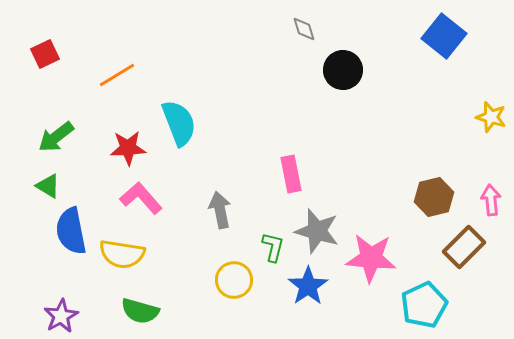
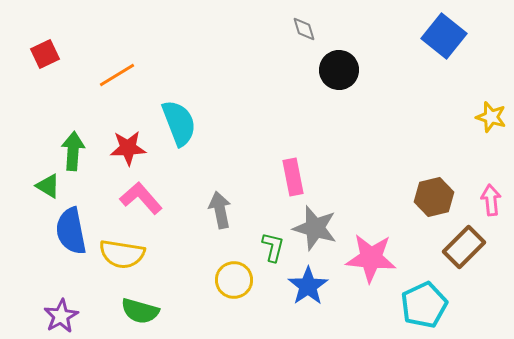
black circle: moved 4 px left
green arrow: moved 17 px right, 14 px down; rotated 132 degrees clockwise
pink rectangle: moved 2 px right, 3 px down
gray star: moved 2 px left, 3 px up
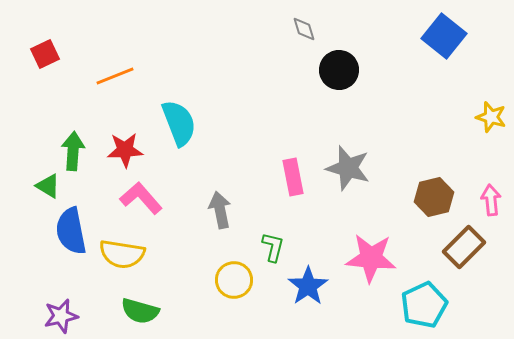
orange line: moved 2 px left, 1 px down; rotated 9 degrees clockwise
red star: moved 3 px left, 2 px down
gray star: moved 33 px right, 60 px up
purple star: rotated 16 degrees clockwise
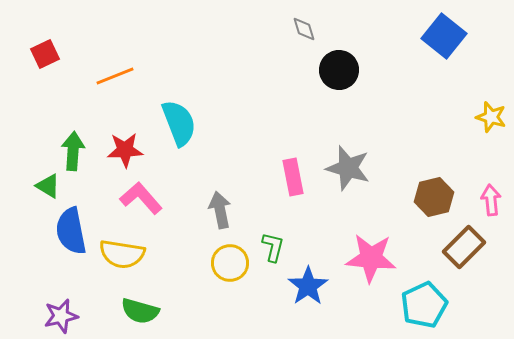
yellow circle: moved 4 px left, 17 px up
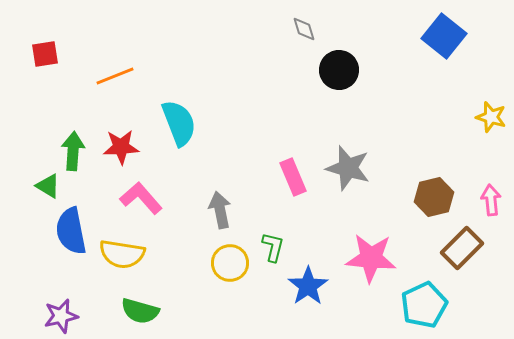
red square: rotated 16 degrees clockwise
red star: moved 4 px left, 3 px up
pink rectangle: rotated 12 degrees counterclockwise
brown rectangle: moved 2 px left, 1 px down
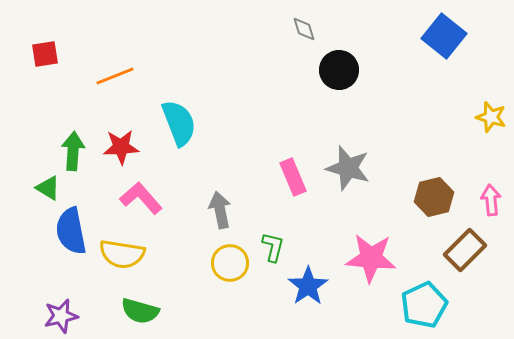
green triangle: moved 2 px down
brown rectangle: moved 3 px right, 2 px down
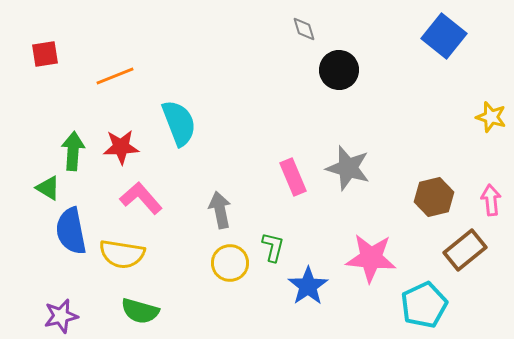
brown rectangle: rotated 6 degrees clockwise
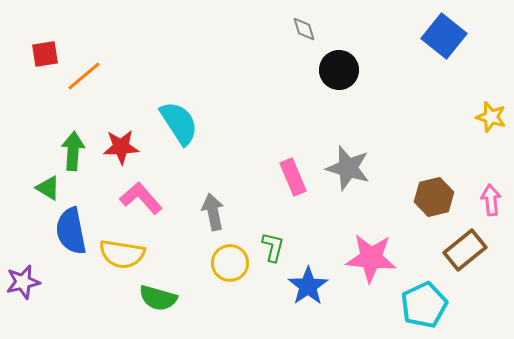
orange line: moved 31 px left; rotated 18 degrees counterclockwise
cyan semicircle: rotated 12 degrees counterclockwise
gray arrow: moved 7 px left, 2 px down
green semicircle: moved 18 px right, 13 px up
purple star: moved 38 px left, 34 px up
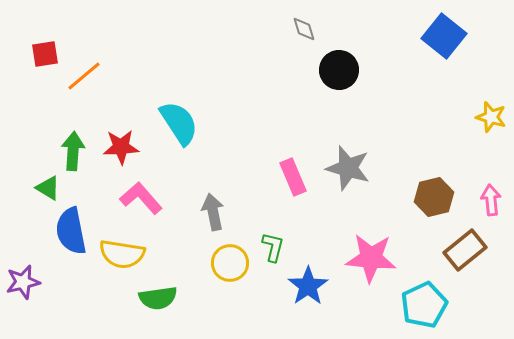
green semicircle: rotated 24 degrees counterclockwise
